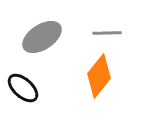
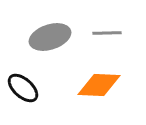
gray ellipse: moved 8 px right; rotated 15 degrees clockwise
orange diamond: moved 9 px down; rotated 54 degrees clockwise
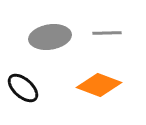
gray ellipse: rotated 9 degrees clockwise
orange diamond: rotated 18 degrees clockwise
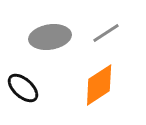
gray line: moved 1 px left; rotated 32 degrees counterclockwise
orange diamond: rotated 54 degrees counterclockwise
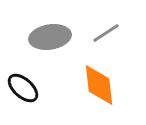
orange diamond: rotated 63 degrees counterclockwise
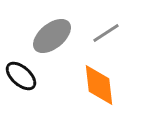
gray ellipse: moved 2 px right, 1 px up; rotated 30 degrees counterclockwise
black ellipse: moved 2 px left, 12 px up
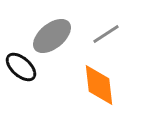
gray line: moved 1 px down
black ellipse: moved 9 px up
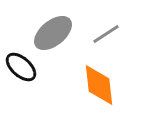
gray ellipse: moved 1 px right, 3 px up
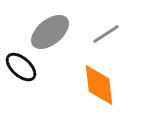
gray ellipse: moved 3 px left, 1 px up
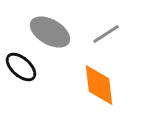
gray ellipse: rotated 69 degrees clockwise
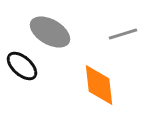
gray line: moved 17 px right; rotated 16 degrees clockwise
black ellipse: moved 1 px right, 1 px up
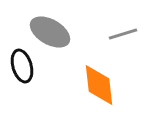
black ellipse: rotated 32 degrees clockwise
